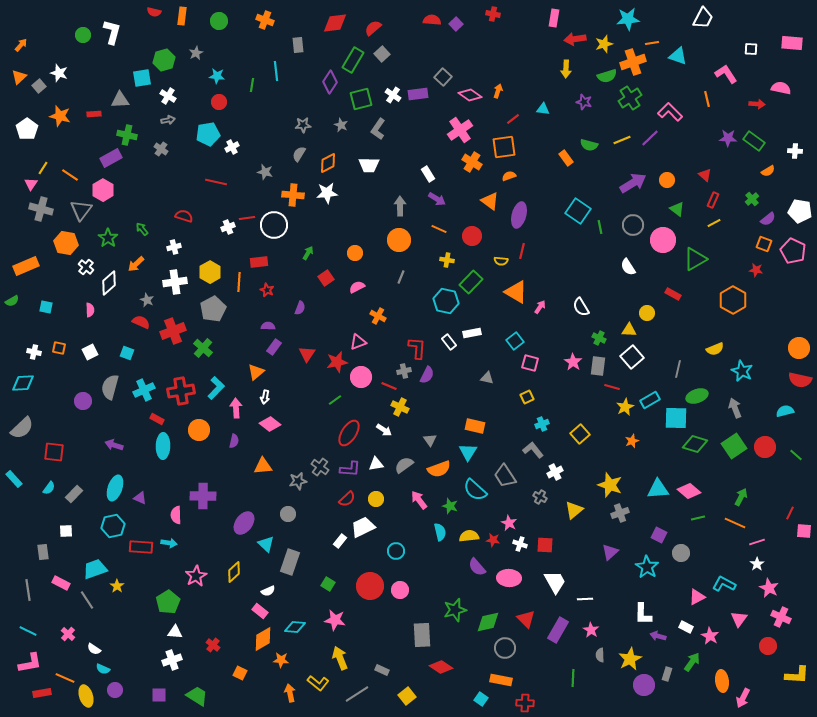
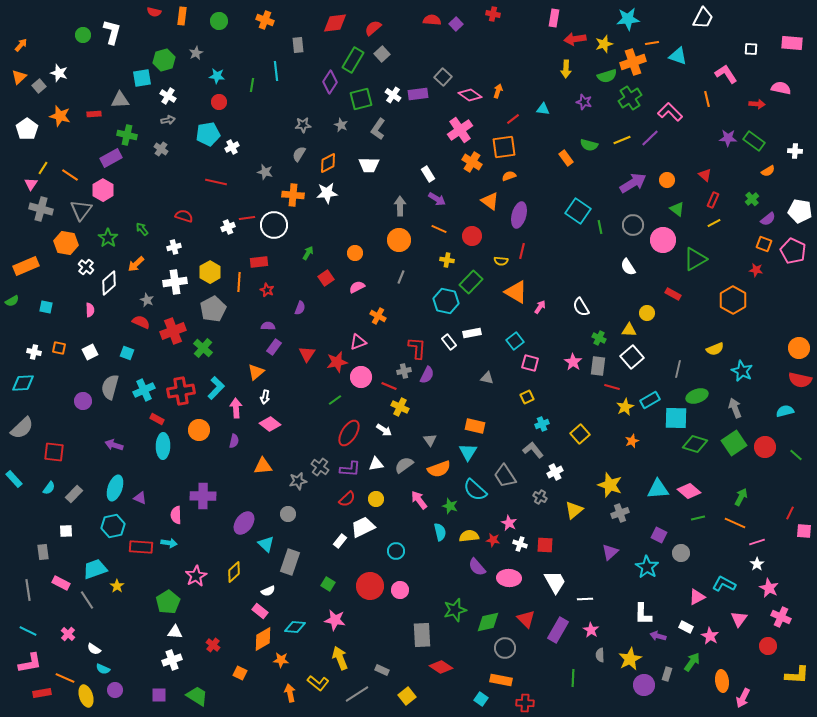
green square at (734, 446): moved 3 px up
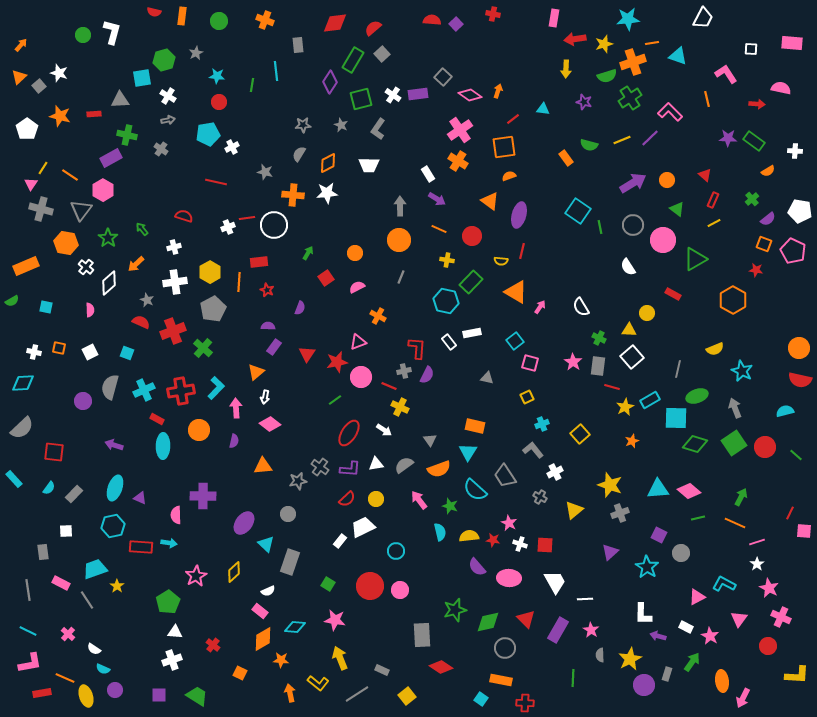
orange cross at (472, 162): moved 14 px left, 1 px up
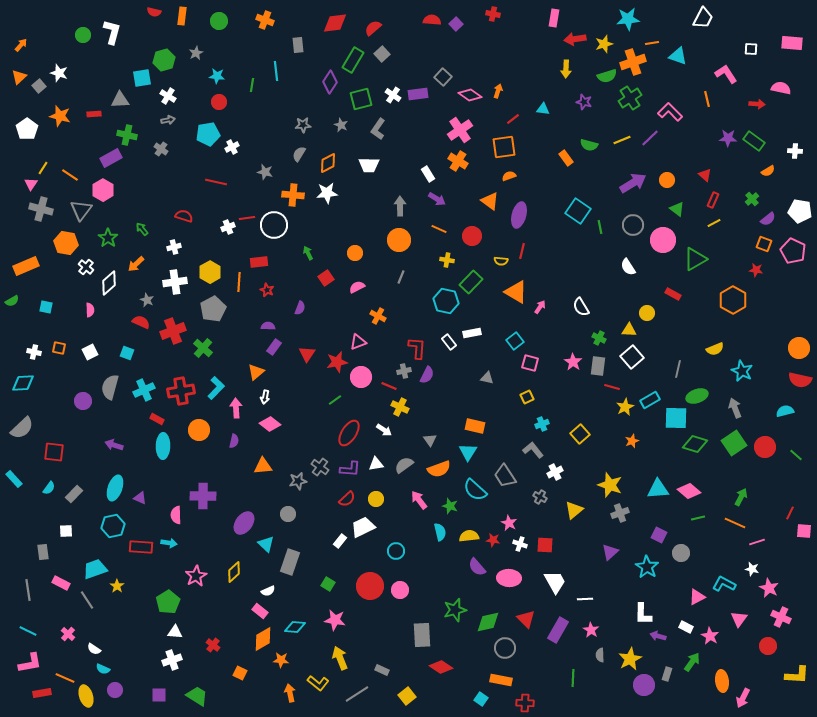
green arrow at (308, 253): rotated 56 degrees counterclockwise
white star at (757, 564): moved 5 px left, 5 px down; rotated 24 degrees counterclockwise
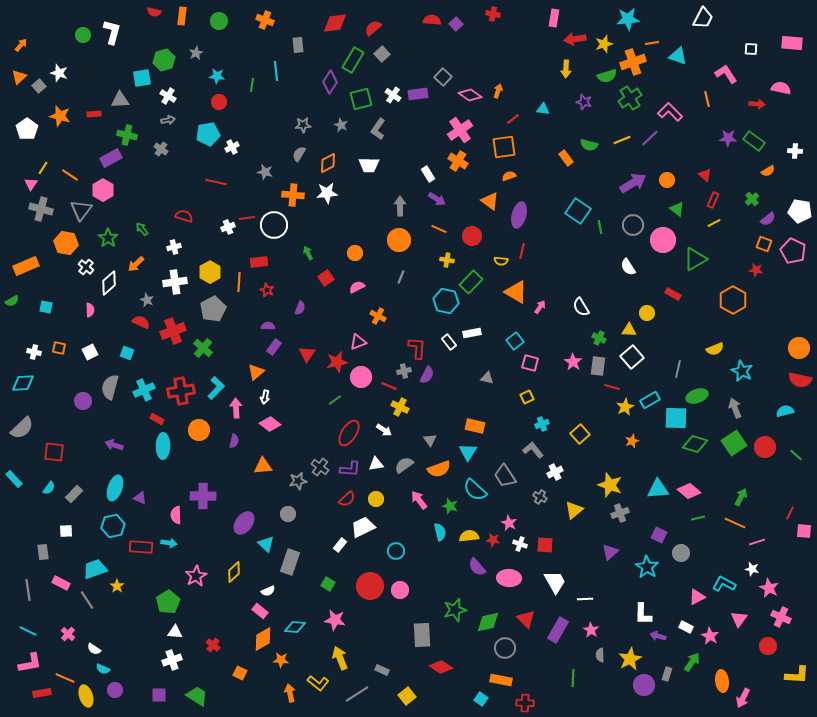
white rectangle at (340, 541): moved 4 px down
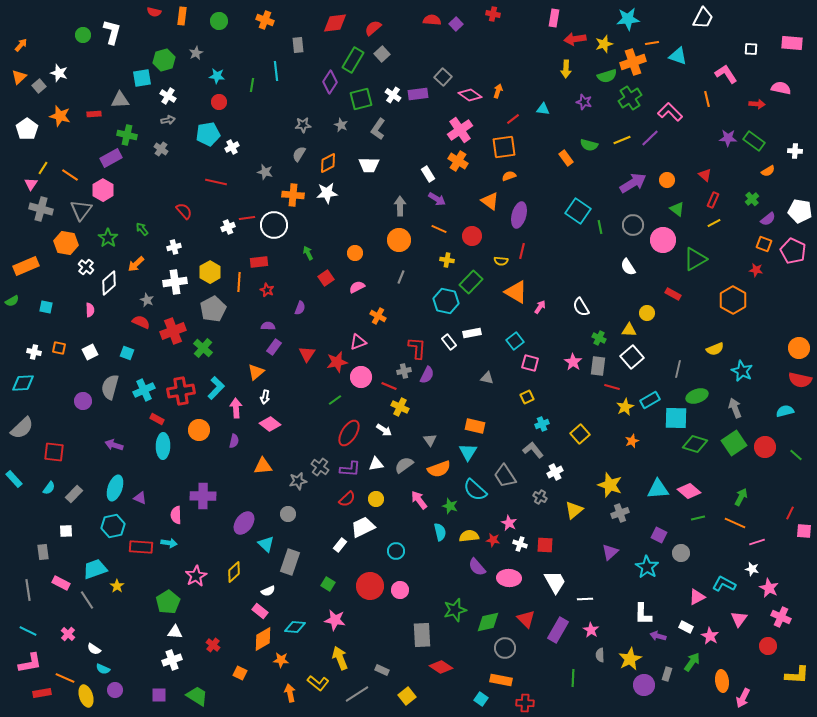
red semicircle at (184, 216): moved 5 px up; rotated 30 degrees clockwise
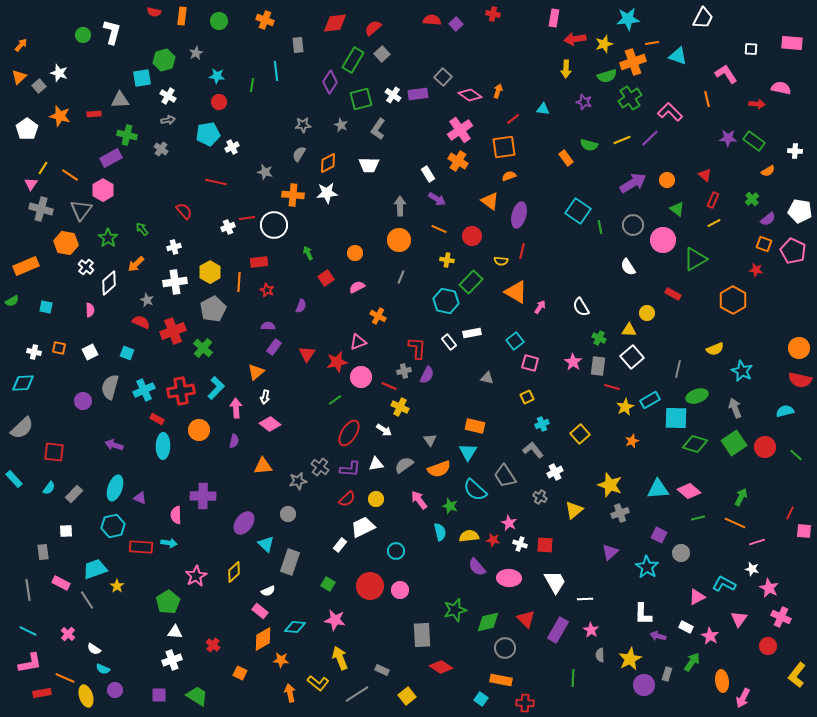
purple semicircle at (300, 308): moved 1 px right, 2 px up
yellow L-shape at (797, 675): rotated 125 degrees clockwise
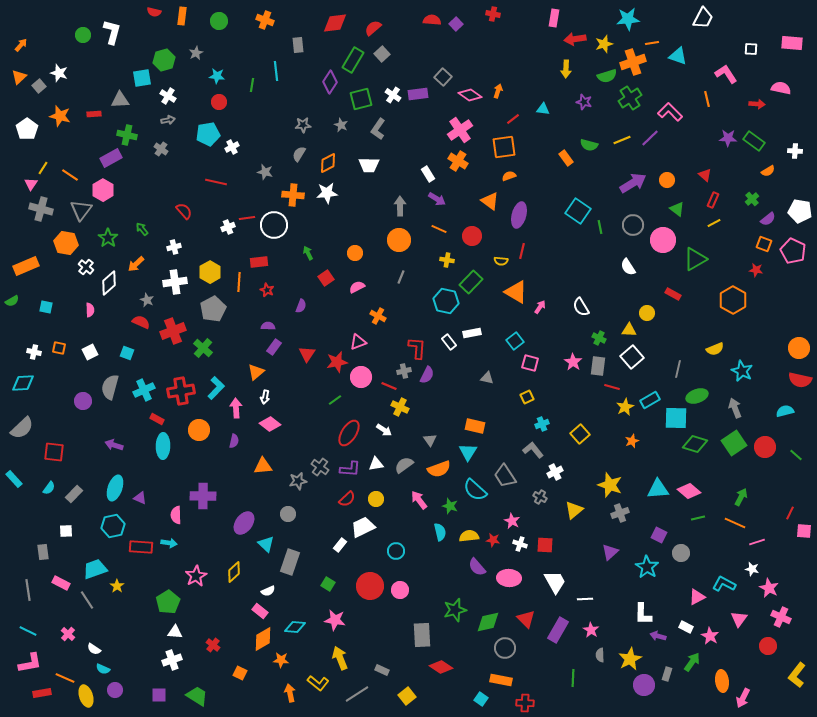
pink star at (509, 523): moved 3 px right, 2 px up
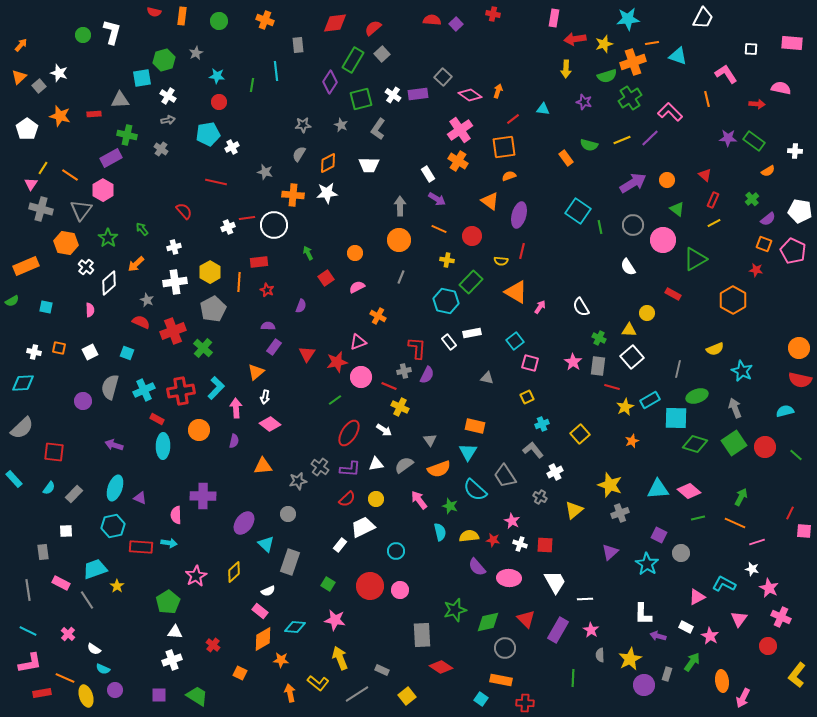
cyan star at (647, 567): moved 3 px up
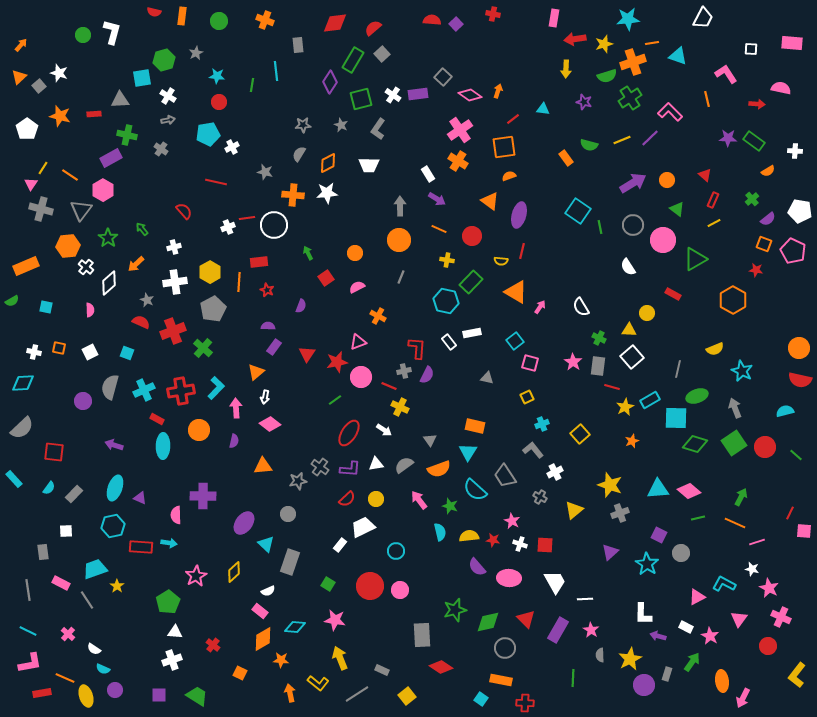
orange hexagon at (66, 243): moved 2 px right, 3 px down; rotated 15 degrees counterclockwise
